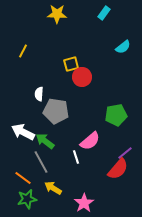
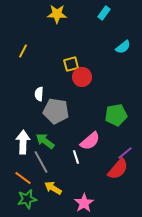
white arrow: moved 10 px down; rotated 65 degrees clockwise
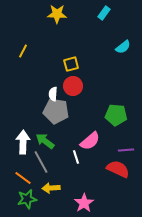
red circle: moved 9 px left, 9 px down
white semicircle: moved 14 px right
green pentagon: rotated 15 degrees clockwise
purple line: moved 1 px right, 3 px up; rotated 35 degrees clockwise
red semicircle: rotated 105 degrees counterclockwise
yellow arrow: moved 2 px left; rotated 36 degrees counterclockwise
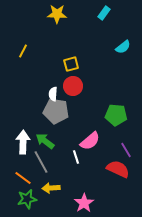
purple line: rotated 63 degrees clockwise
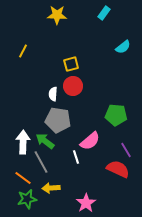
yellow star: moved 1 px down
gray pentagon: moved 2 px right, 9 px down
pink star: moved 2 px right
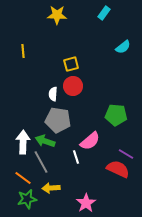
yellow line: rotated 32 degrees counterclockwise
green arrow: rotated 18 degrees counterclockwise
purple line: moved 4 px down; rotated 28 degrees counterclockwise
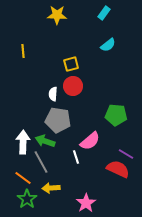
cyan semicircle: moved 15 px left, 2 px up
green star: rotated 24 degrees counterclockwise
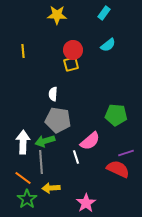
red circle: moved 36 px up
green arrow: rotated 36 degrees counterclockwise
purple line: moved 1 px up; rotated 49 degrees counterclockwise
gray line: rotated 25 degrees clockwise
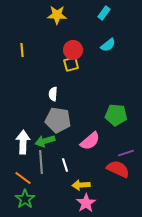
yellow line: moved 1 px left, 1 px up
white line: moved 11 px left, 8 px down
yellow arrow: moved 30 px right, 3 px up
green star: moved 2 px left
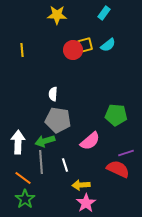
yellow square: moved 14 px right, 19 px up
white arrow: moved 5 px left
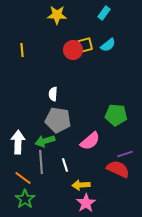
purple line: moved 1 px left, 1 px down
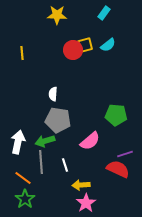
yellow line: moved 3 px down
white arrow: rotated 10 degrees clockwise
